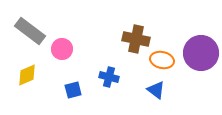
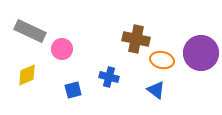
gray rectangle: rotated 12 degrees counterclockwise
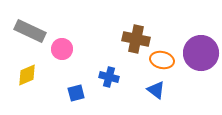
blue square: moved 3 px right, 3 px down
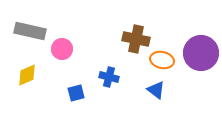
gray rectangle: rotated 12 degrees counterclockwise
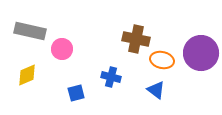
blue cross: moved 2 px right
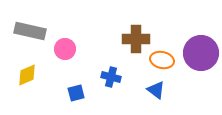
brown cross: rotated 12 degrees counterclockwise
pink circle: moved 3 px right
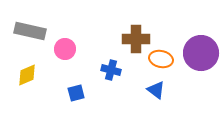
orange ellipse: moved 1 px left, 1 px up
blue cross: moved 7 px up
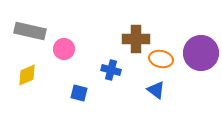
pink circle: moved 1 px left
blue square: moved 3 px right; rotated 30 degrees clockwise
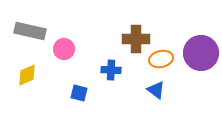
orange ellipse: rotated 25 degrees counterclockwise
blue cross: rotated 12 degrees counterclockwise
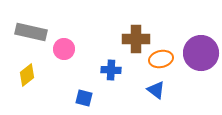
gray rectangle: moved 1 px right, 1 px down
yellow diamond: rotated 15 degrees counterclockwise
blue square: moved 5 px right, 5 px down
